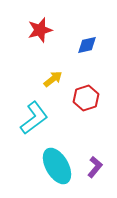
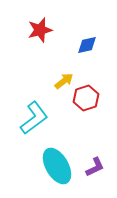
yellow arrow: moved 11 px right, 2 px down
purple L-shape: rotated 25 degrees clockwise
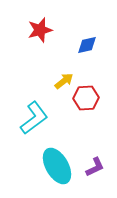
red hexagon: rotated 15 degrees clockwise
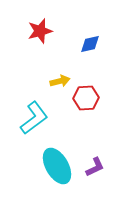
red star: moved 1 px down
blue diamond: moved 3 px right, 1 px up
yellow arrow: moved 4 px left; rotated 24 degrees clockwise
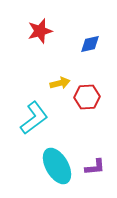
yellow arrow: moved 2 px down
red hexagon: moved 1 px right, 1 px up
purple L-shape: rotated 20 degrees clockwise
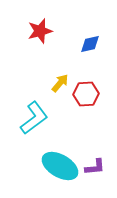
yellow arrow: rotated 36 degrees counterclockwise
red hexagon: moved 1 px left, 3 px up
cyan ellipse: moved 3 px right; rotated 30 degrees counterclockwise
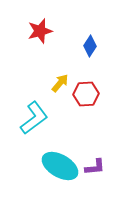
blue diamond: moved 2 px down; rotated 45 degrees counterclockwise
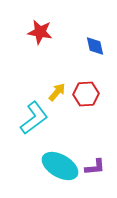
red star: moved 1 px down; rotated 25 degrees clockwise
blue diamond: moved 5 px right; rotated 45 degrees counterclockwise
yellow arrow: moved 3 px left, 9 px down
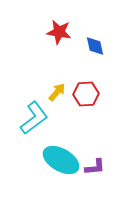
red star: moved 19 px right
cyan ellipse: moved 1 px right, 6 px up
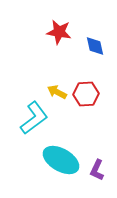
yellow arrow: rotated 102 degrees counterclockwise
purple L-shape: moved 2 px right, 3 px down; rotated 120 degrees clockwise
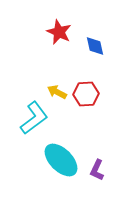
red star: rotated 15 degrees clockwise
cyan ellipse: rotated 15 degrees clockwise
